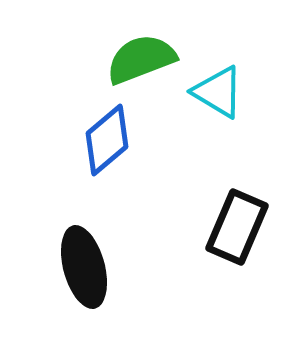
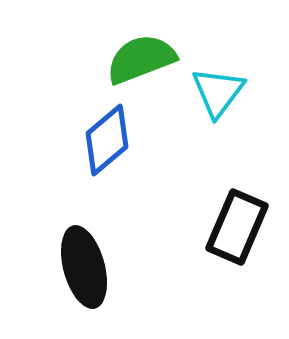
cyan triangle: rotated 36 degrees clockwise
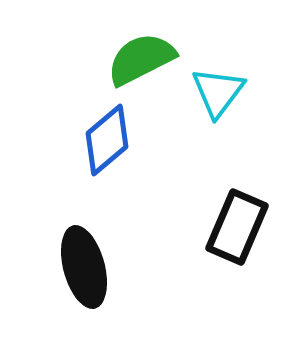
green semicircle: rotated 6 degrees counterclockwise
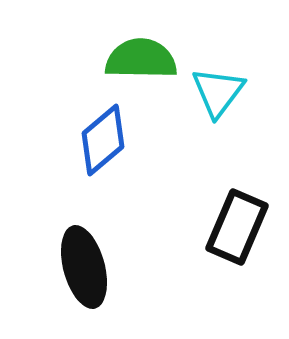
green semicircle: rotated 28 degrees clockwise
blue diamond: moved 4 px left
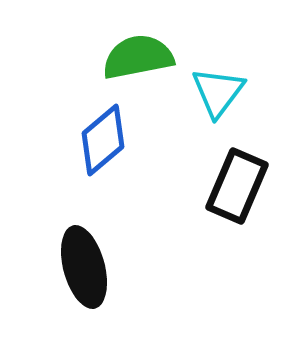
green semicircle: moved 3 px left, 2 px up; rotated 12 degrees counterclockwise
black rectangle: moved 41 px up
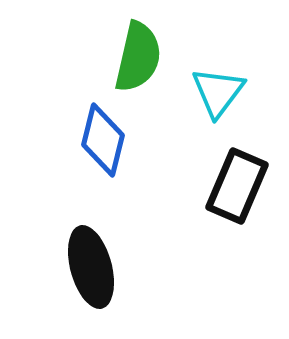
green semicircle: rotated 114 degrees clockwise
blue diamond: rotated 36 degrees counterclockwise
black ellipse: moved 7 px right
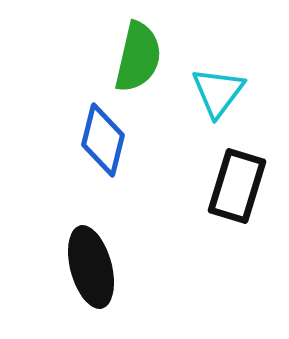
black rectangle: rotated 6 degrees counterclockwise
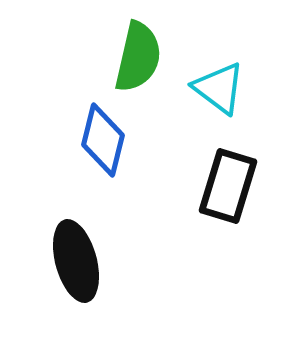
cyan triangle: moved 1 px right, 4 px up; rotated 30 degrees counterclockwise
black rectangle: moved 9 px left
black ellipse: moved 15 px left, 6 px up
